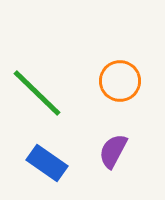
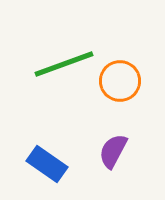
green line: moved 27 px right, 29 px up; rotated 64 degrees counterclockwise
blue rectangle: moved 1 px down
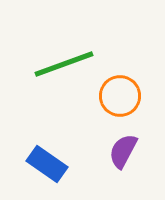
orange circle: moved 15 px down
purple semicircle: moved 10 px right
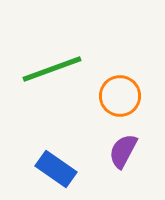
green line: moved 12 px left, 5 px down
blue rectangle: moved 9 px right, 5 px down
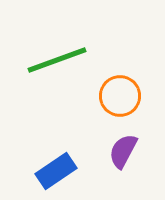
green line: moved 5 px right, 9 px up
blue rectangle: moved 2 px down; rotated 69 degrees counterclockwise
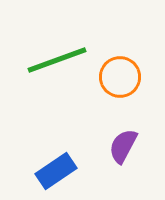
orange circle: moved 19 px up
purple semicircle: moved 5 px up
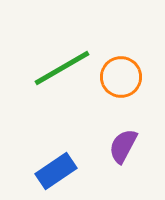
green line: moved 5 px right, 8 px down; rotated 10 degrees counterclockwise
orange circle: moved 1 px right
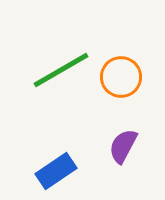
green line: moved 1 px left, 2 px down
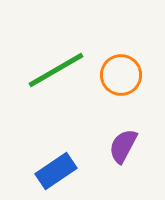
green line: moved 5 px left
orange circle: moved 2 px up
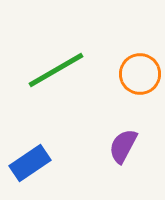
orange circle: moved 19 px right, 1 px up
blue rectangle: moved 26 px left, 8 px up
